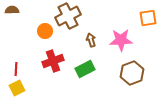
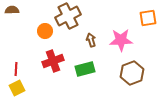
green rectangle: rotated 12 degrees clockwise
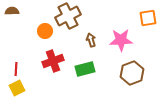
brown semicircle: moved 1 px down
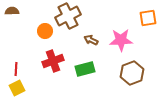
brown arrow: rotated 48 degrees counterclockwise
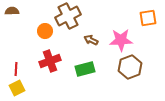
red cross: moved 3 px left
brown hexagon: moved 2 px left, 6 px up
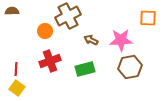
orange square: rotated 12 degrees clockwise
brown hexagon: rotated 10 degrees clockwise
yellow square: rotated 28 degrees counterclockwise
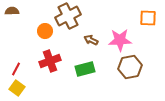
pink star: moved 1 px left
red line: rotated 24 degrees clockwise
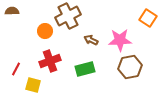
orange square: rotated 30 degrees clockwise
yellow square: moved 16 px right, 3 px up; rotated 21 degrees counterclockwise
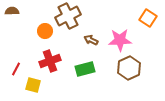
brown hexagon: moved 1 px left, 1 px down; rotated 15 degrees counterclockwise
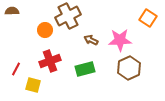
orange circle: moved 1 px up
